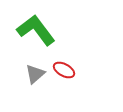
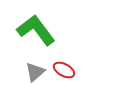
gray triangle: moved 2 px up
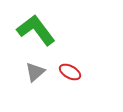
red ellipse: moved 6 px right, 2 px down
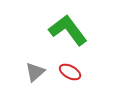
green L-shape: moved 32 px right
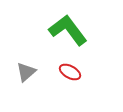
gray triangle: moved 9 px left
